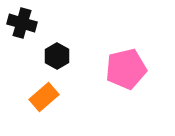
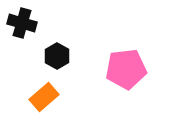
pink pentagon: rotated 6 degrees clockwise
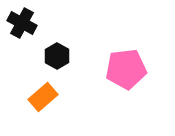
black cross: rotated 12 degrees clockwise
orange rectangle: moved 1 px left
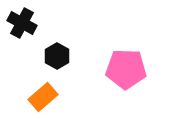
pink pentagon: rotated 9 degrees clockwise
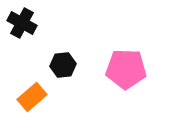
black hexagon: moved 6 px right, 9 px down; rotated 25 degrees clockwise
orange rectangle: moved 11 px left
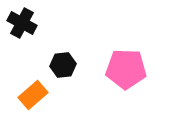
orange rectangle: moved 1 px right, 2 px up
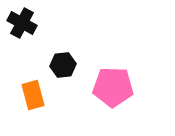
pink pentagon: moved 13 px left, 18 px down
orange rectangle: rotated 64 degrees counterclockwise
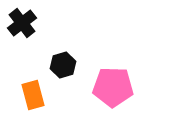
black cross: rotated 24 degrees clockwise
black hexagon: rotated 10 degrees counterclockwise
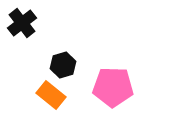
orange rectangle: moved 18 px right; rotated 36 degrees counterclockwise
